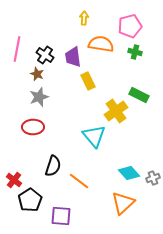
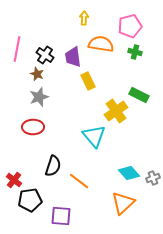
black pentagon: rotated 25 degrees clockwise
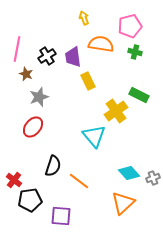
yellow arrow: rotated 24 degrees counterclockwise
black cross: moved 2 px right, 1 px down; rotated 24 degrees clockwise
brown star: moved 11 px left
red ellipse: rotated 50 degrees counterclockwise
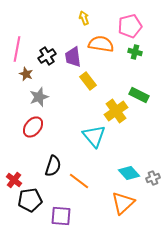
yellow rectangle: rotated 12 degrees counterclockwise
